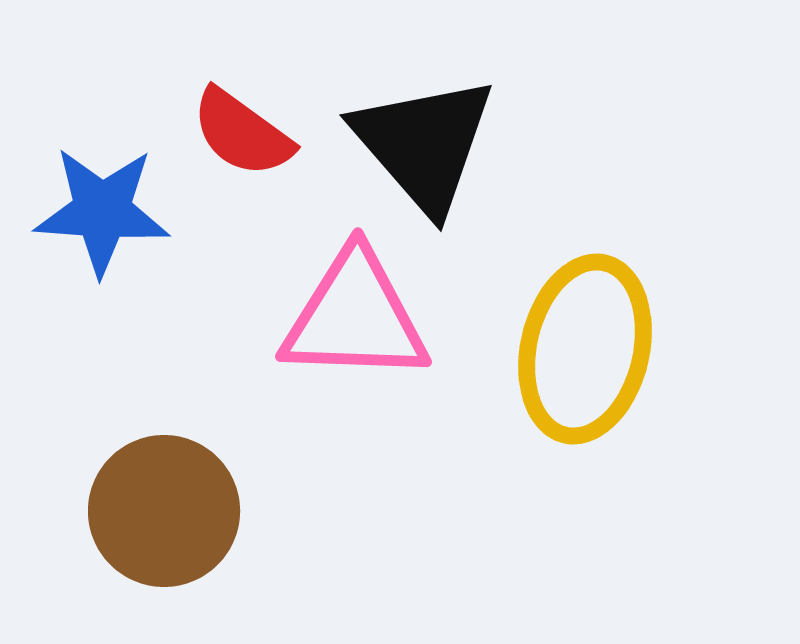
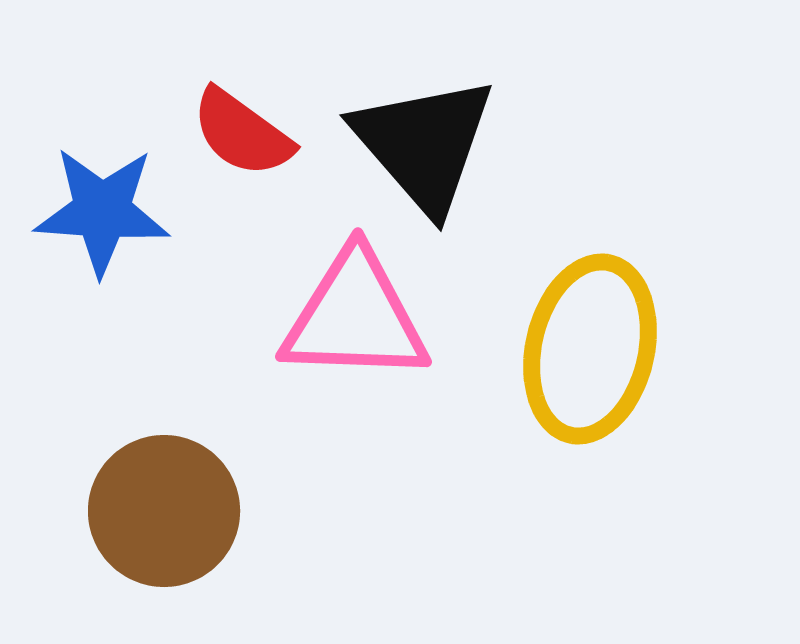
yellow ellipse: moved 5 px right
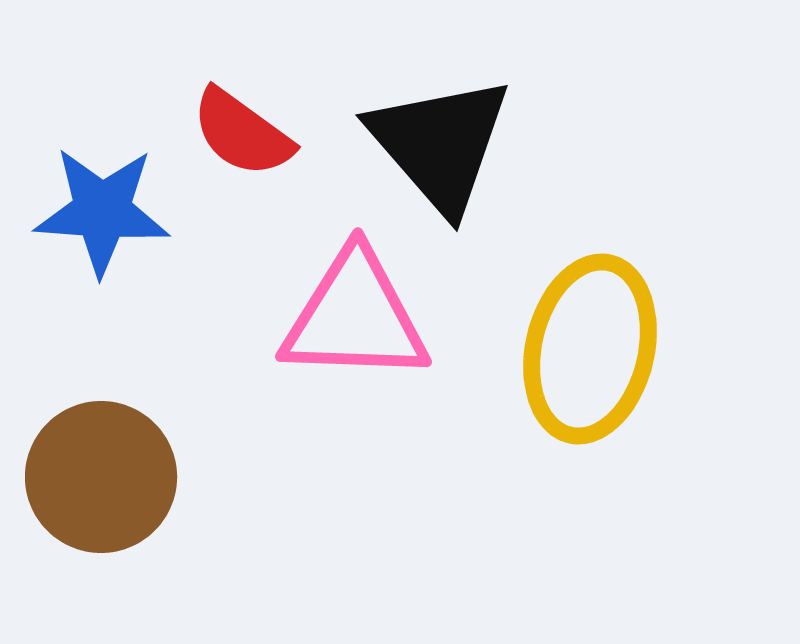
black triangle: moved 16 px right
brown circle: moved 63 px left, 34 px up
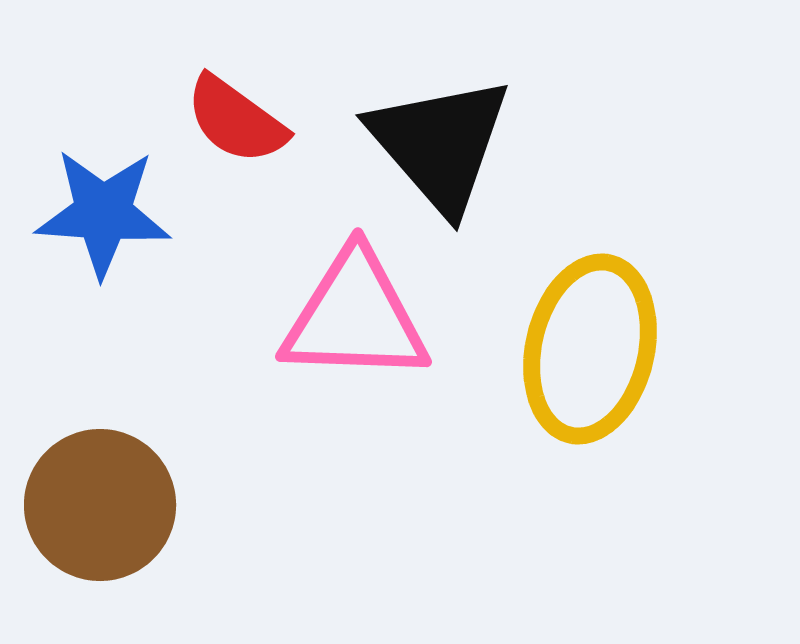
red semicircle: moved 6 px left, 13 px up
blue star: moved 1 px right, 2 px down
brown circle: moved 1 px left, 28 px down
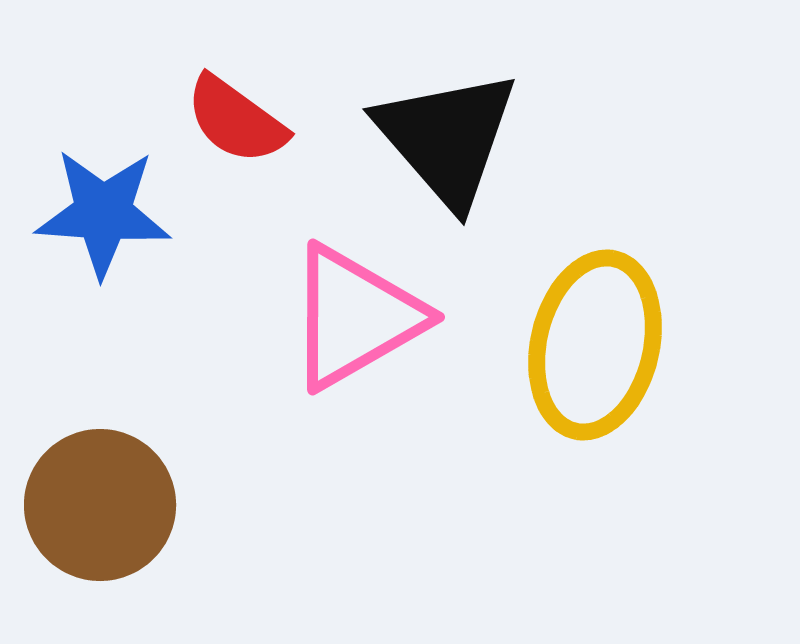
black triangle: moved 7 px right, 6 px up
pink triangle: rotated 32 degrees counterclockwise
yellow ellipse: moved 5 px right, 4 px up
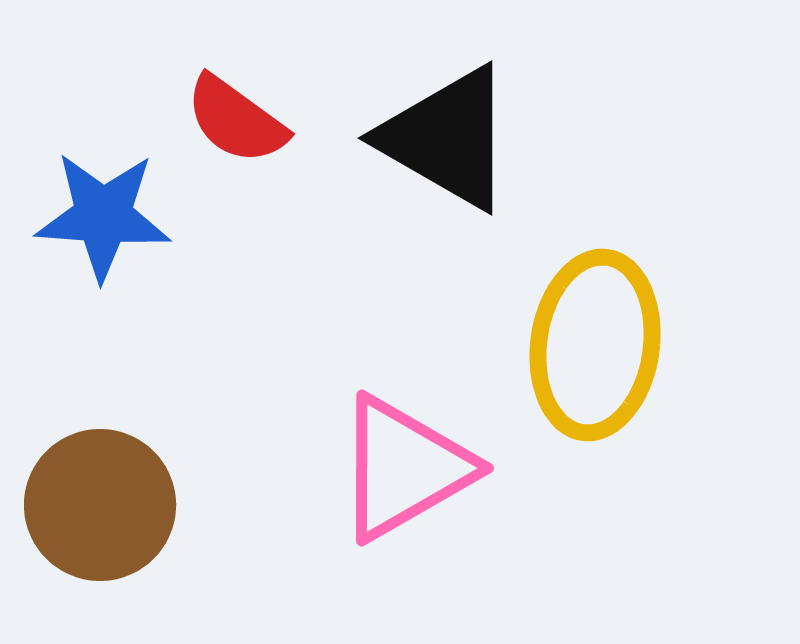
black triangle: rotated 19 degrees counterclockwise
blue star: moved 3 px down
pink triangle: moved 49 px right, 151 px down
yellow ellipse: rotated 5 degrees counterclockwise
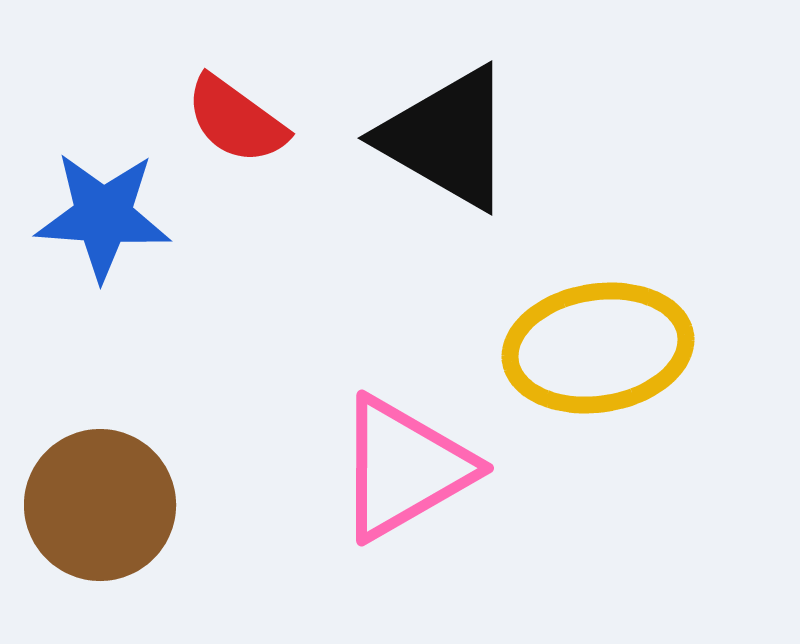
yellow ellipse: moved 3 px right, 3 px down; rotated 73 degrees clockwise
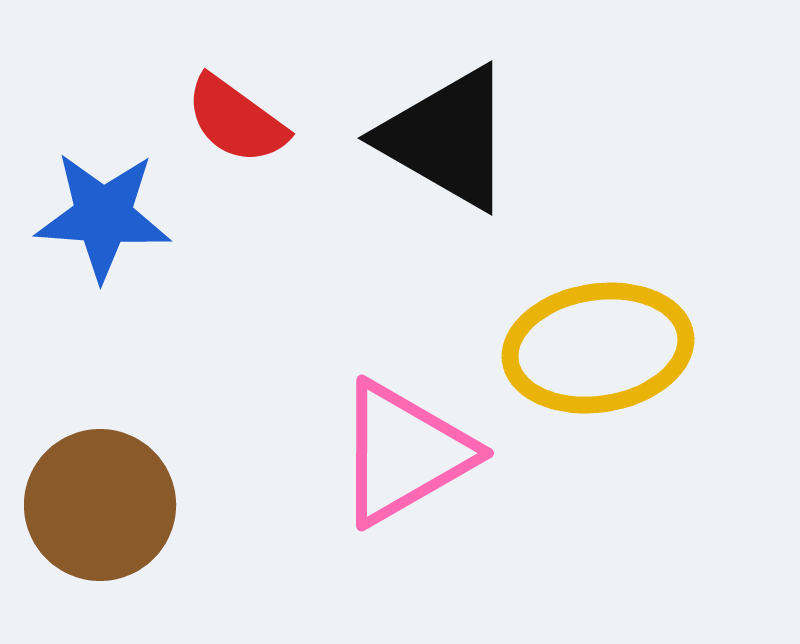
pink triangle: moved 15 px up
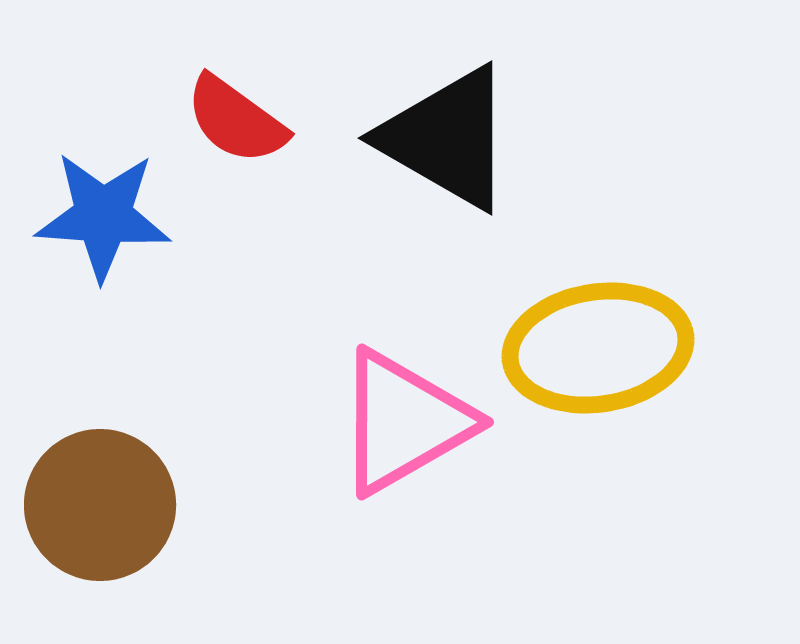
pink triangle: moved 31 px up
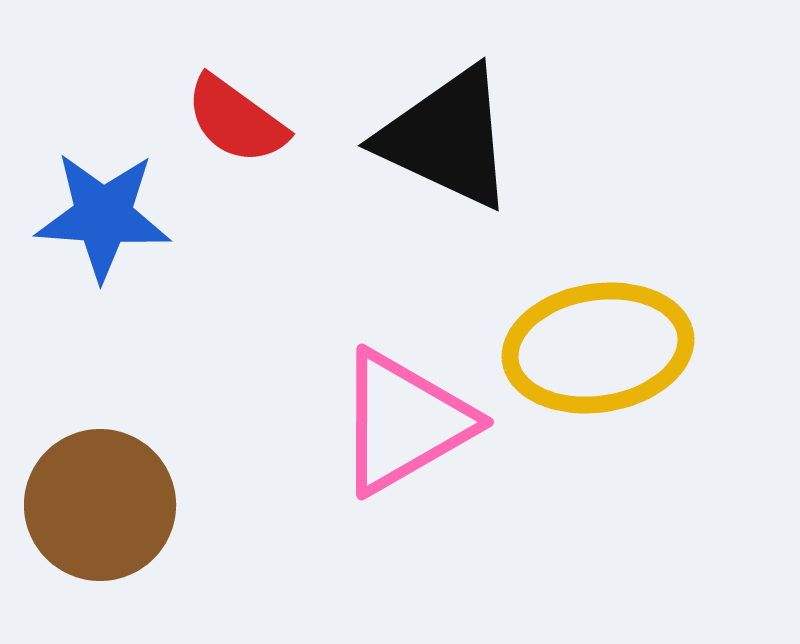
black triangle: rotated 5 degrees counterclockwise
